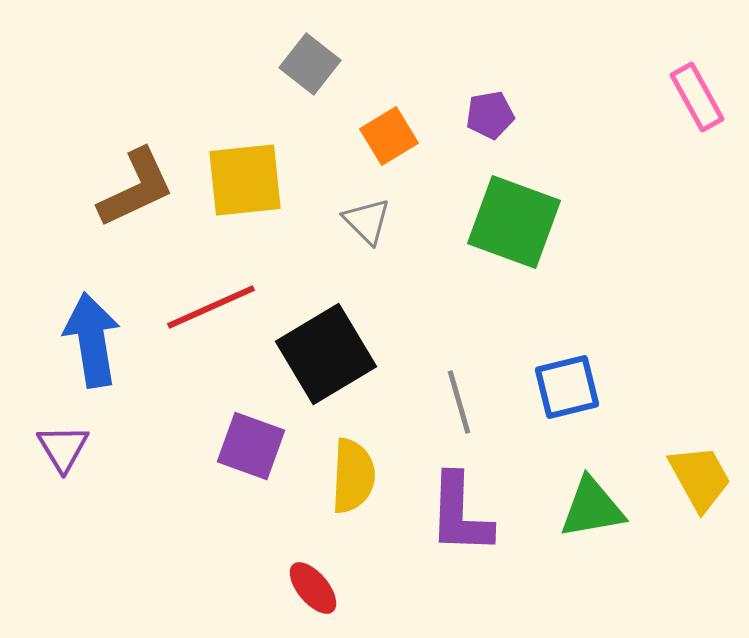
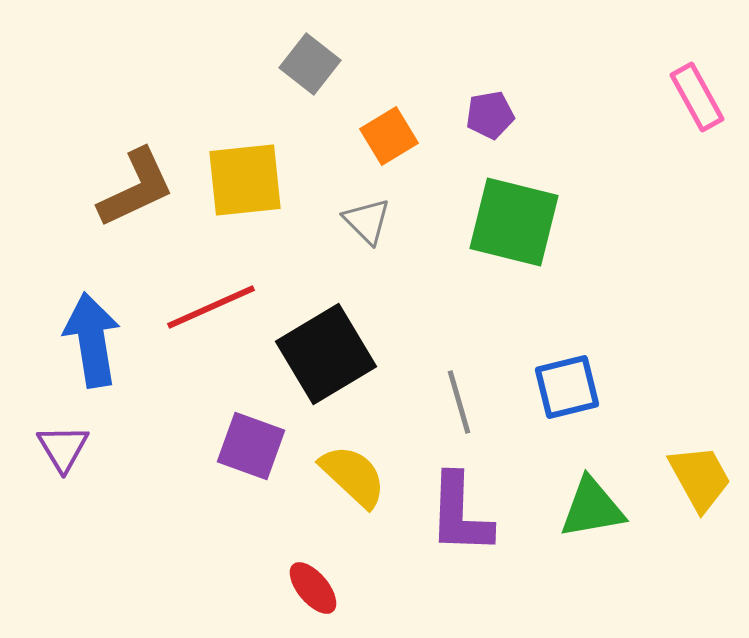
green square: rotated 6 degrees counterclockwise
yellow semicircle: rotated 50 degrees counterclockwise
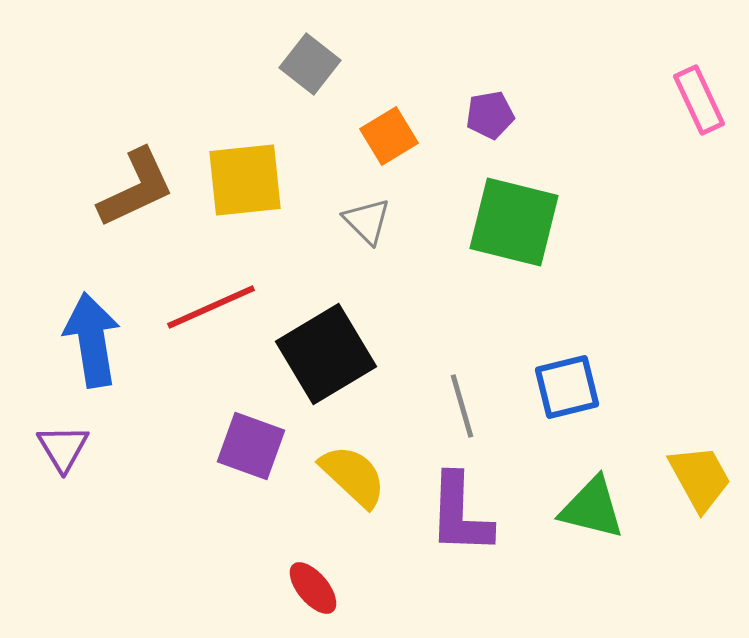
pink rectangle: moved 2 px right, 3 px down; rotated 4 degrees clockwise
gray line: moved 3 px right, 4 px down
green triangle: rotated 24 degrees clockwise
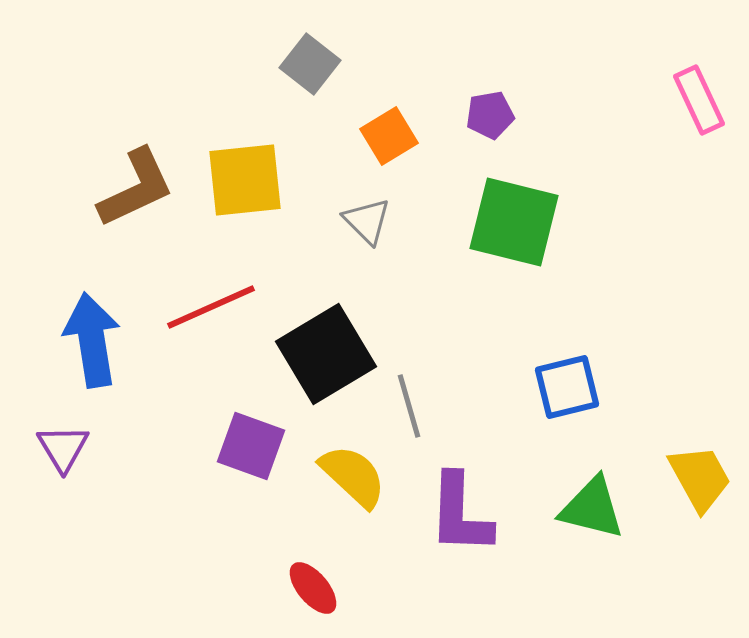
gray line: moved 53 px left
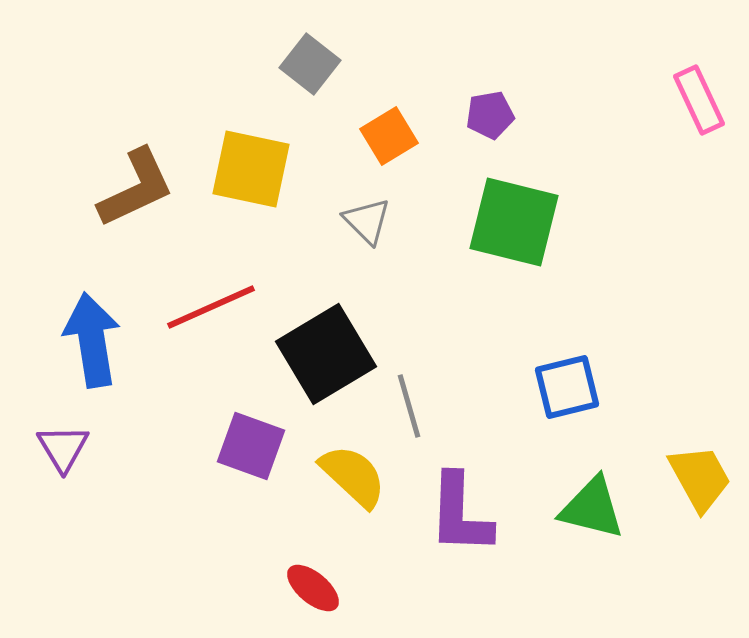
yellow square: moved 6 px right, 11 px up; rotated 18 degrees clockwise
red ellipse: rotated 10 degrees counterclockwise
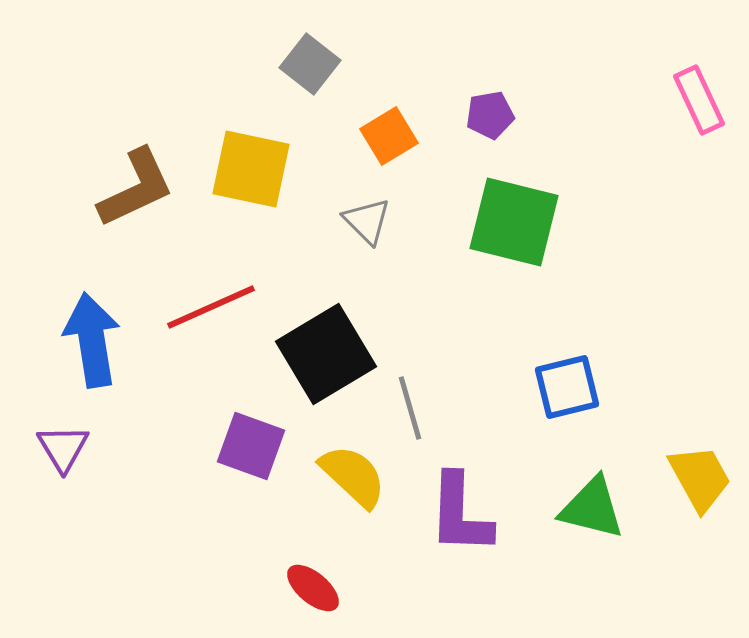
gray line: moved 1 px right, 2 px down
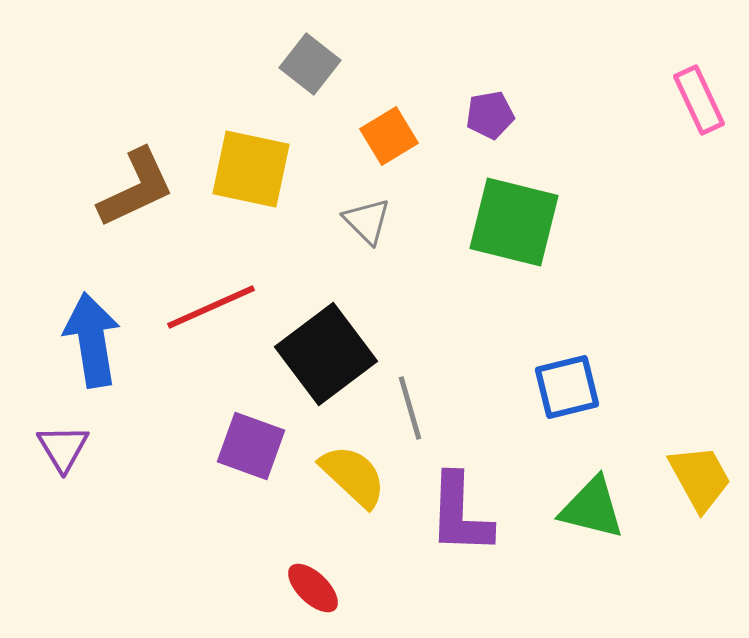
black square: rotated 6 degrees counterclockwise
red ellipse: rotated 4 degrees clockwise
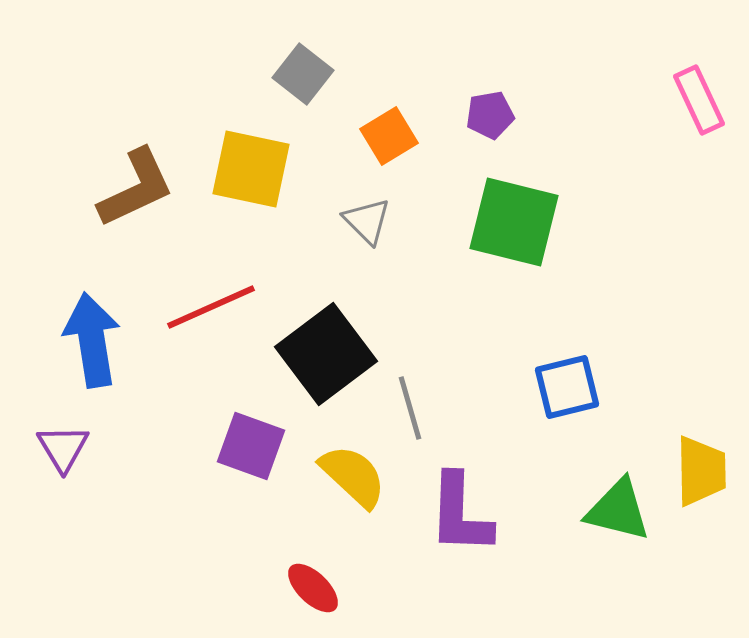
gray square: moved 7 px left, 10 px down
yellow trapezoid: moved 1 px right, 7 px up; rotated 28 degrees clockwise
green triangle: moved 26 px right, 2 px down
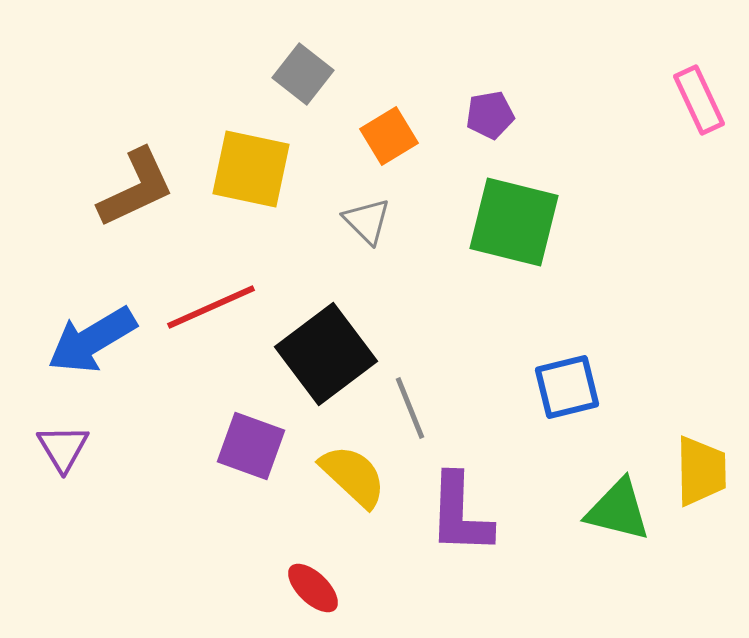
blue arrow: rotated 112 degrees counterclockwise
gray line: rotated 6 degrees counterclockwise
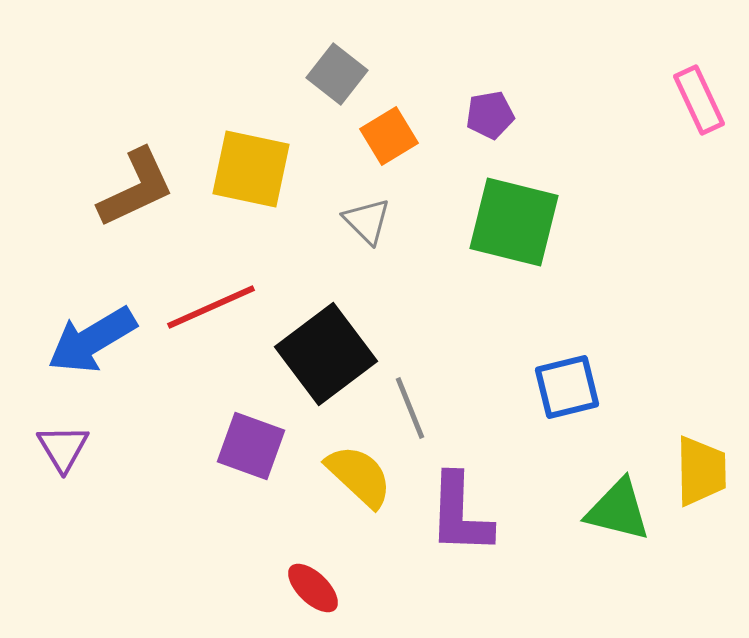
gray square: moved 34 px right
yellow semicircle: moved 6 px right
